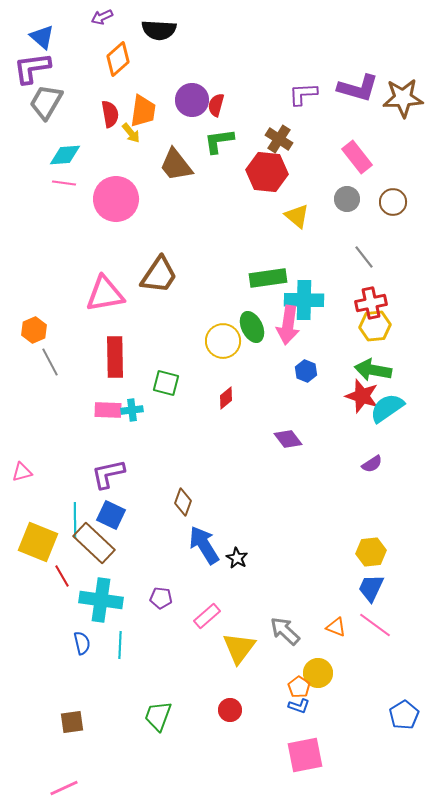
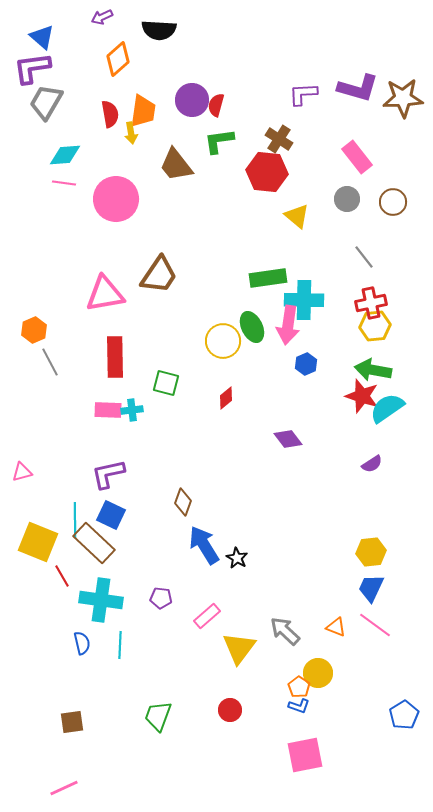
yellow arrow at (131, 133): rotated 30 degrees clockwise
blue hexagon at (306, 371): moved 7 px up; rotated 15 degrees clockwise
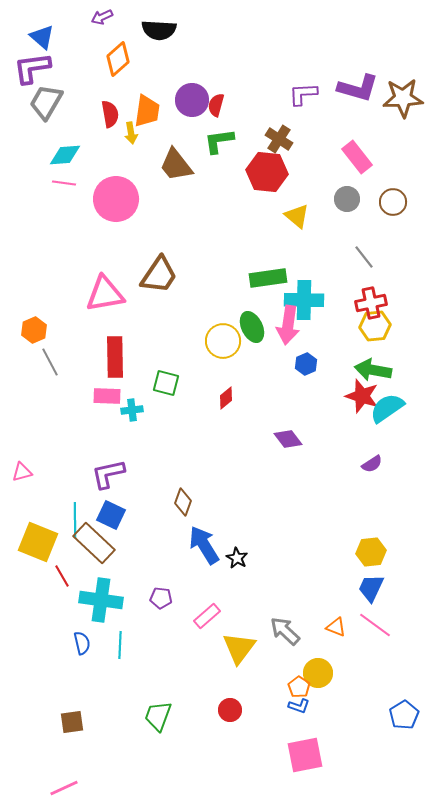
orange trapezoid at (143, 111): moved 4 px right
pink rectangle at (108, 410): moved 1 px left, 14 px up
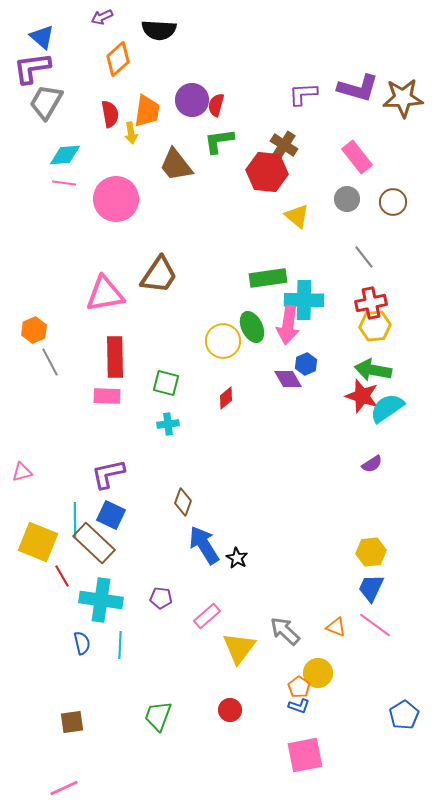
brown cross at (279, 139): moved 5 px right, 6 px down
cyan cross at (132, 410): moved 36 px right, 14 px down
purple diamond at (288, 439): moved 60 px up; rotated 8 degrees clockwise
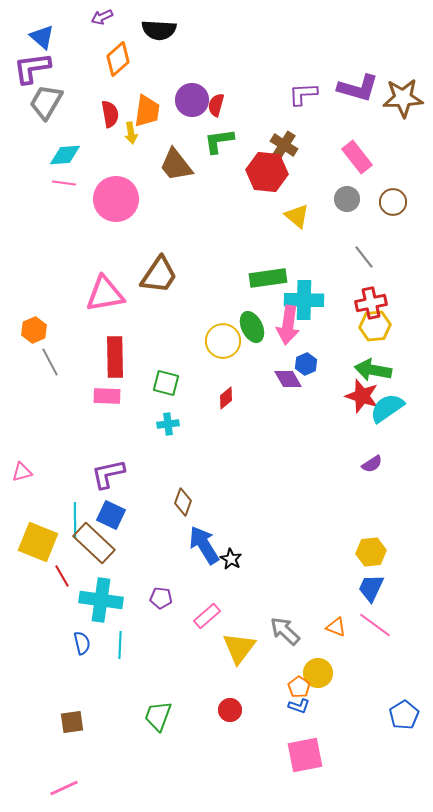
black star at (237, 558): moved 6 px left, 1 px down
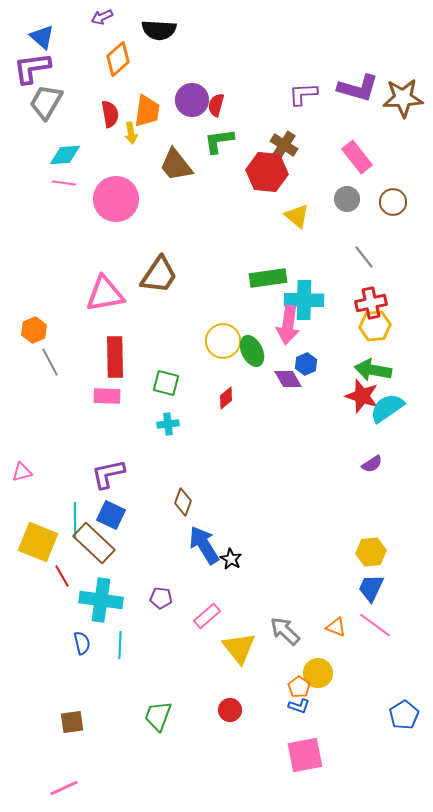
green ellipse at (252, 327): moved 24 px down
yellow triangle at (239, 648): rotated 15 degrees counterclockwise
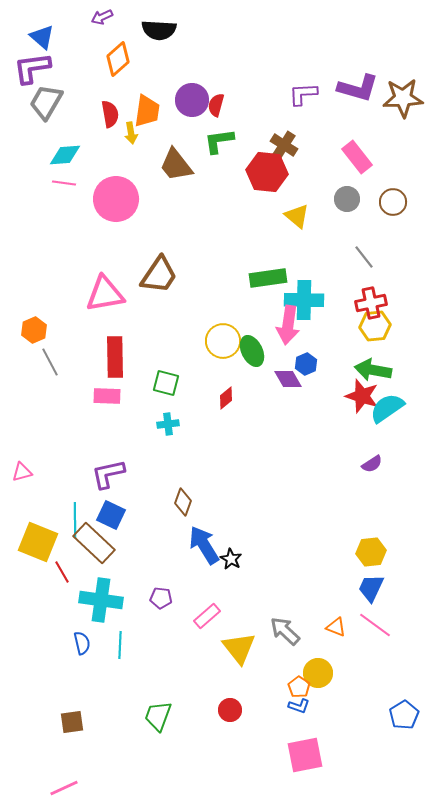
red line at (62, 576): moved 4 px up
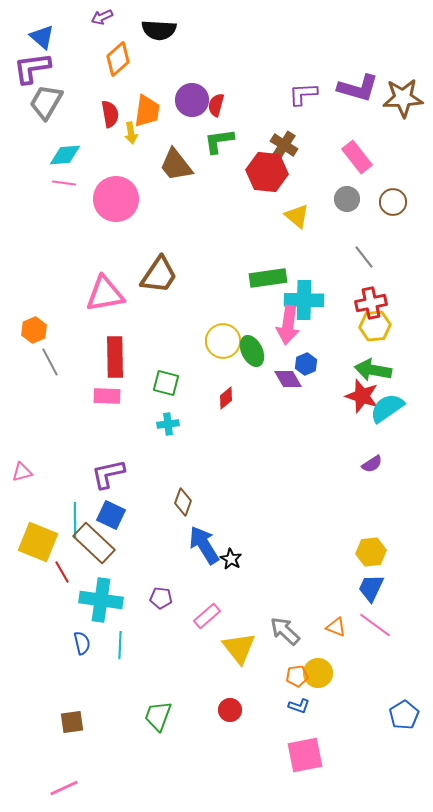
orange pentagon at (299, 687): moved 2 px left, 11 px up; rotated 30 degrees clockwise
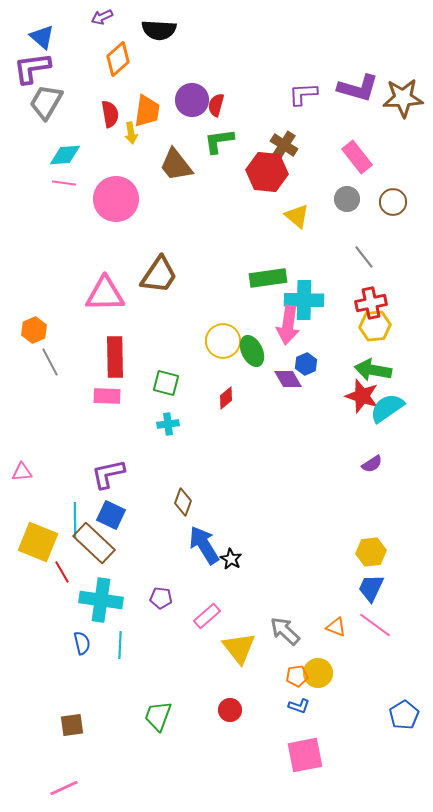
pink triangle at (105, 294): rotated 9 degrees clockwise
pink triangle at (22, 472): rotated 10 degrees clockwise
brown square at (72, 722): moved 3 px down
